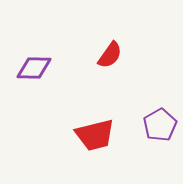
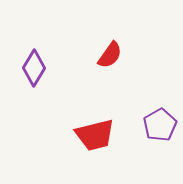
purple diamond: rotated 60 degrees counterclockwise
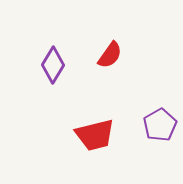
purple diamond: moved 19 px right, 3 px up
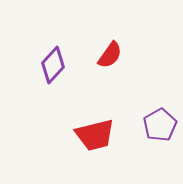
purple diamond: rotated 12 degrees clockwise
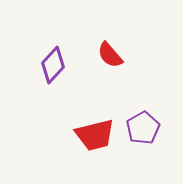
red semicircle: rotated 104 degrees clockwise
purple pentagon: moved 17 px left, 3 px down
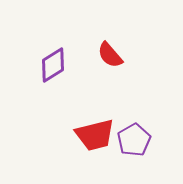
purple diamond: rotated 15 degrees clockwise
purple pentagon: moved 9 px left, 12 px down
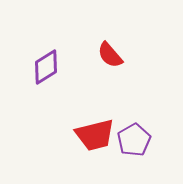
purple diamond: moved 7 px left, 2 px down
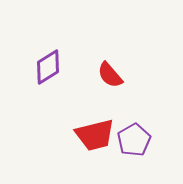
red semicircle: moved 20 px down
purple diamond: moved 2 px right
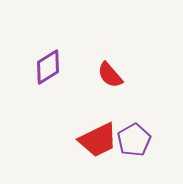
red trapezoid: moved 3 px right, 5 px down; rotated 12 degrees counterclockwise
